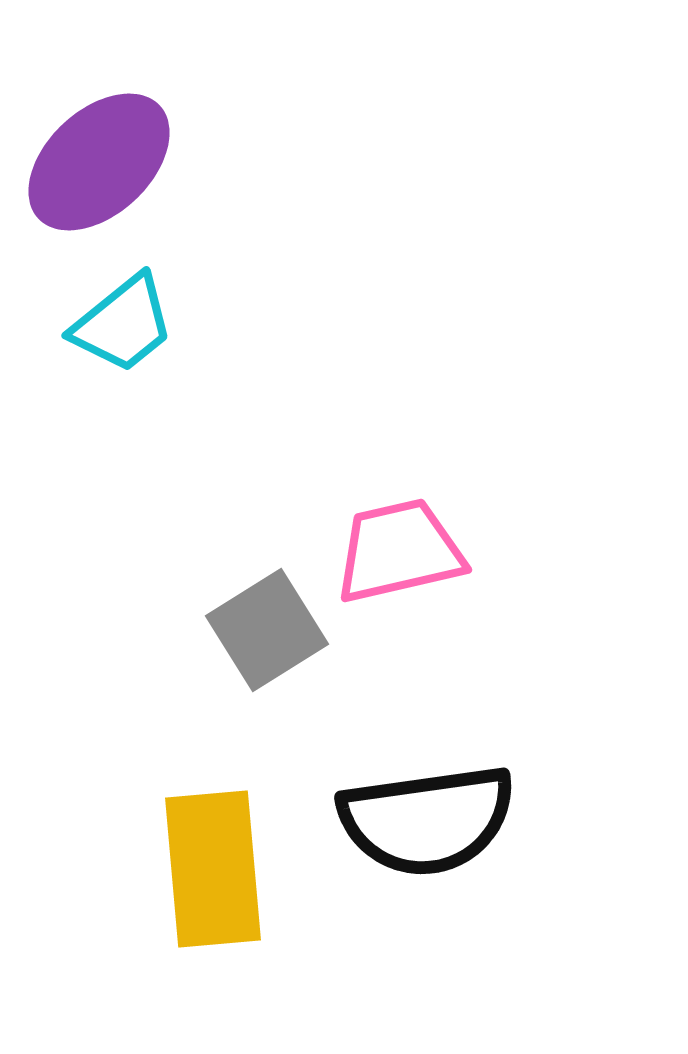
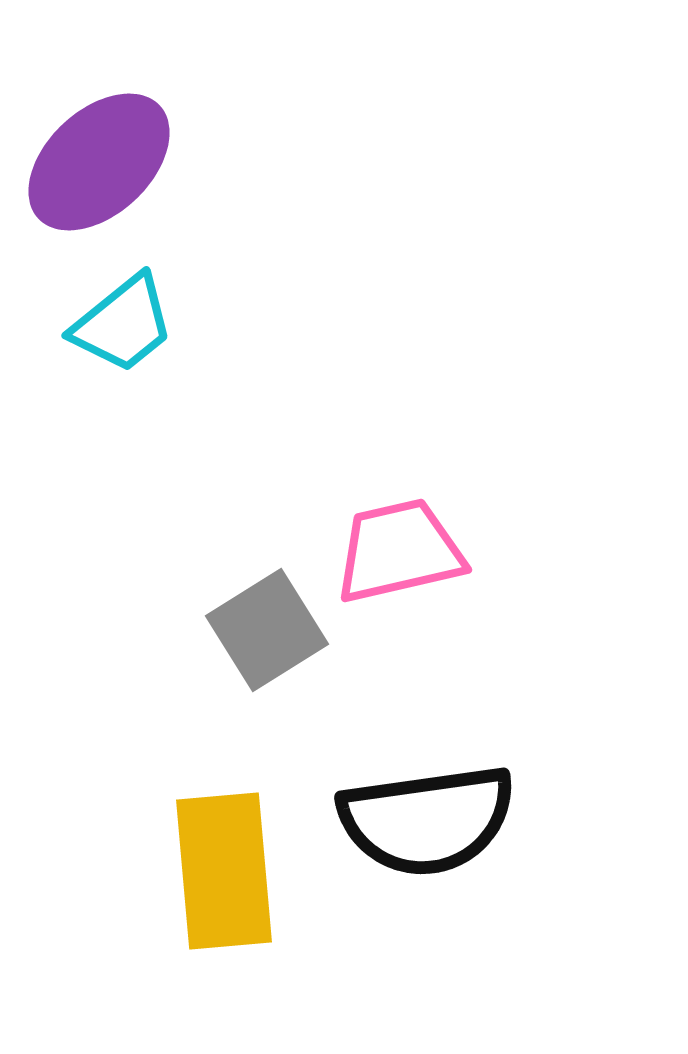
yellow rectangle: moved 11 px right, 2 px down
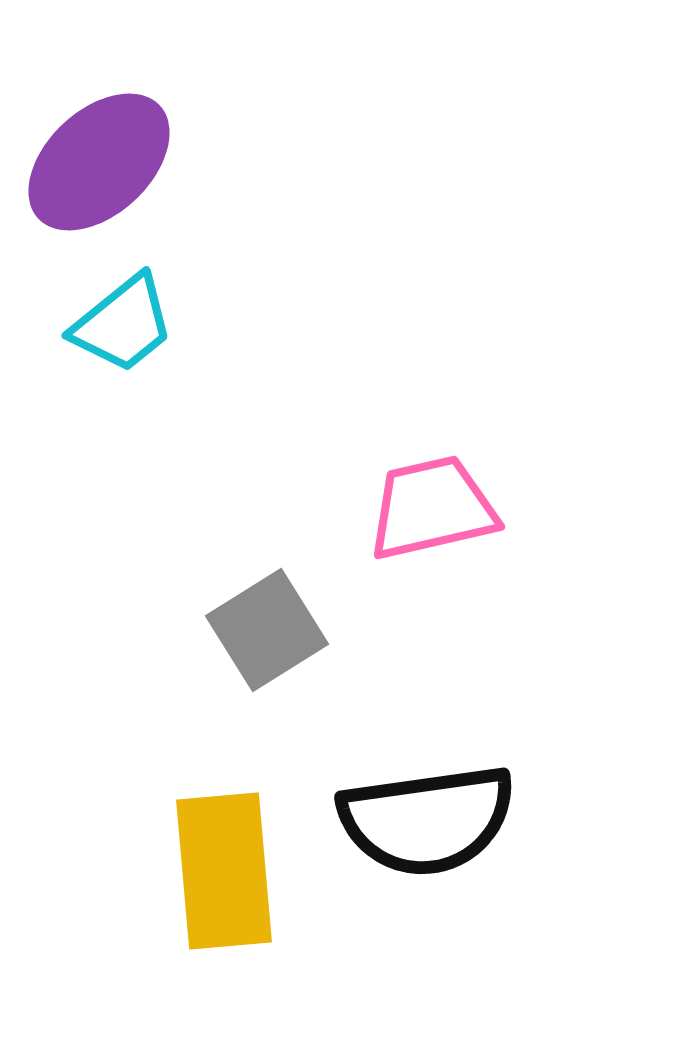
pink trapezoid: moved 33 px right, 43 px up
